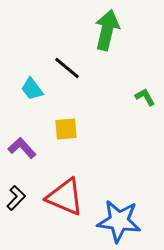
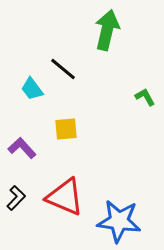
black line: moved 4 px left, 1 px down
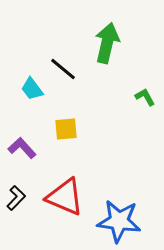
green arrow: moved 13 px down
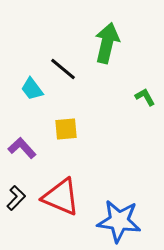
red triangle: moved 4 px left
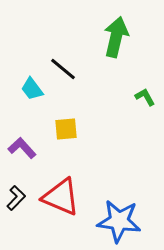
green arrow: moved 9 px right, 6 px up
